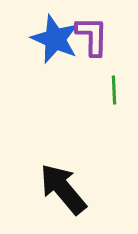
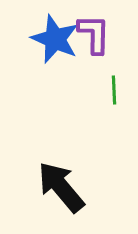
purple L-shape: moved 2 px right, 2 px up
black arrow: moved 2 px left, 2 px up
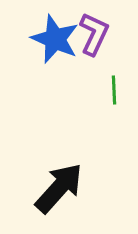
purple L-shape: rotated 24 degrees clockwise
black arrow: moved 2 px left, 1 px down; rotated 82 degrees clockwise
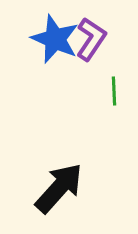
purple L-shape: moved 3 px left, 5 px down; rotated 9 degrees clockwise
green line: moved 1 px down
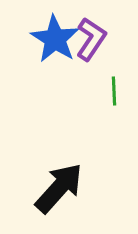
blue star: rotated 9 degrees clockwise
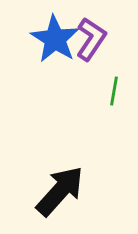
green line: rotated 12 degrees clockwise
black arrow: moved 1 px right, 3 px down
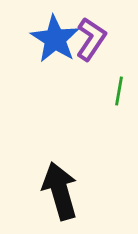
green line: moved 5 px right
black arrow: rotated 58 degrees counterclockwise
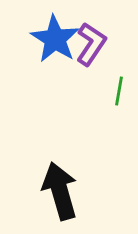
purple L-shape: moved 5 px down
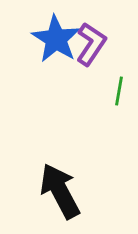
blue star: moved 1 px right
black arrow: rotated 12 degrees counterclockwise
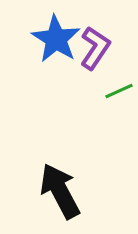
purple L-shape: moved 4 px right, 4 px down
green line: rotated 56 degrees clockwise
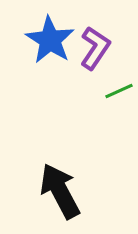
blue star: moved 6 px left, 1 px down
